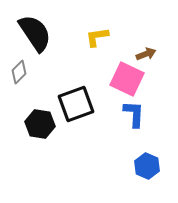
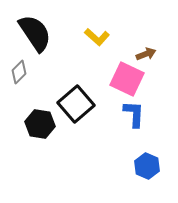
yellow L-shape: rotated 130 degrees counterclockwise
black square: rotated 21 degrees counterclockwise
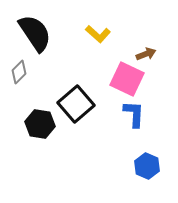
yellow L-shape: moved 1 px right, 3 px up
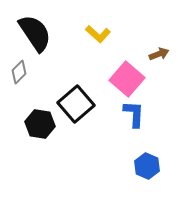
brown arrow: moved 13 px right
pink square: rotated 16 degrees clockwise
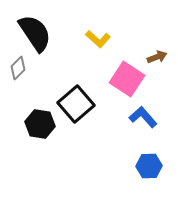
yellow L-shape: moved 5 px down
brown arrow: moved 2 px left, 3 px down
gray diamond: moved 1 px left, 4 px up
pink square: rotated 8 degrees counterclockwise
blue L-shape: moved 9 px right, 3 px down; rotated 44 degrees counterclockwise
blue hexagon: moved 2 px right; rotated 25 degrees counterclockwise
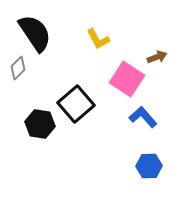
yellow L-shape: rotated 20 degrees clockwise
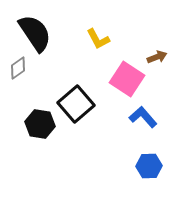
gray diamond: rotated 10 degrees clockwise
